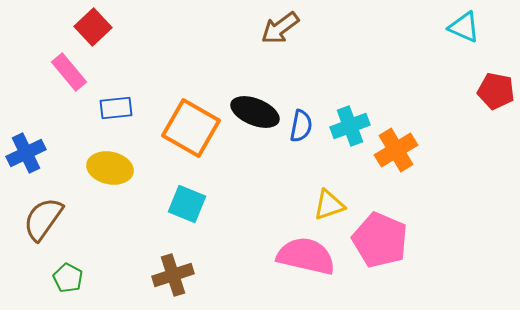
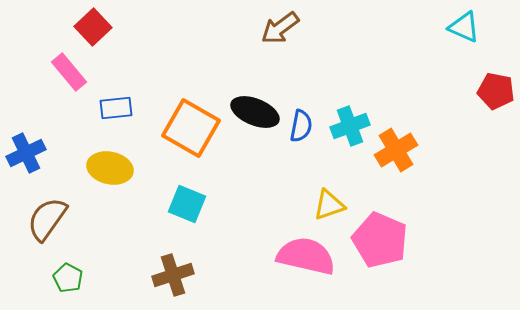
brown semicircle: moved 4 px right
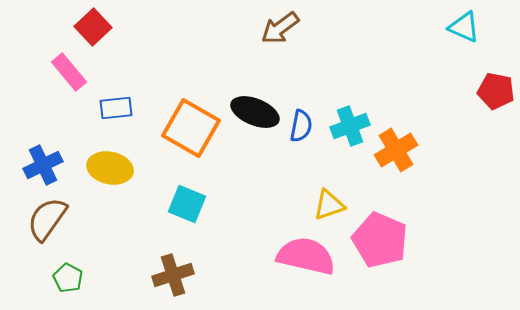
blue cross: moved 17 px right, 12 px down
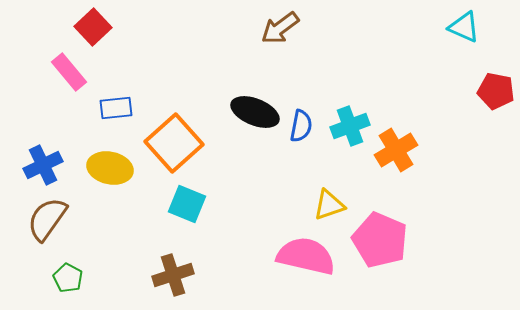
orange square: moved 17 px left, 15 px down; rotated 18 degrees clockwise
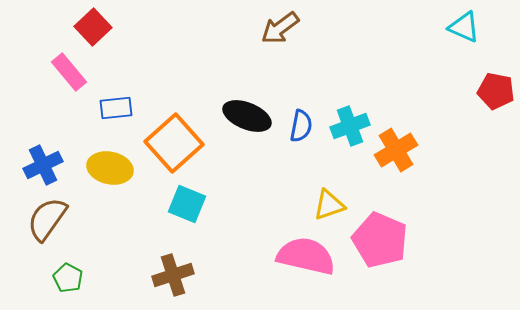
black ellipse: moved 8 px left, 4 px down
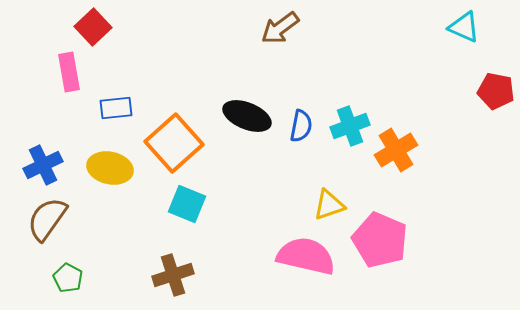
pink rectangle: rotated 30 degrees clockwise
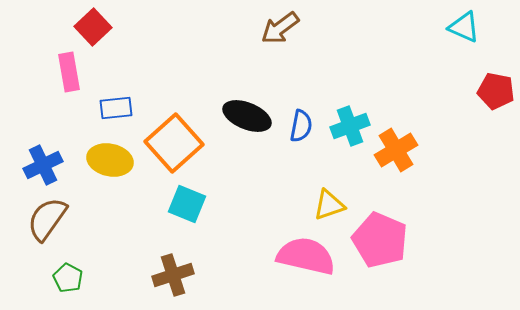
yellow ellipse: moved 8 px up
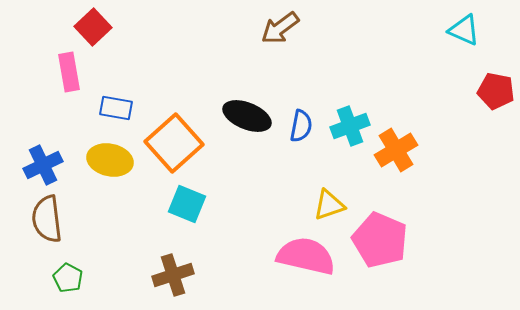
cyan triangle: moved 3 px down
blue rectangle: rotated 16 degrees clockwise
brown semicircle: rotated 42 degrees counterclockwise
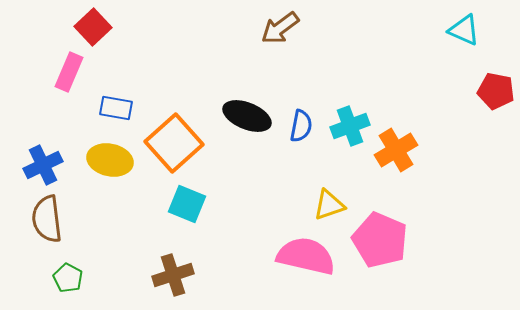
pink rectangle: rotated 33 degrees clockwise
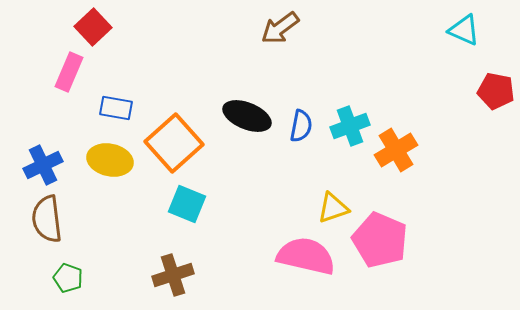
yellow triangle: moved 4 px right, 3 px down
green pentagon: rotated 8 degrees counterclockwise
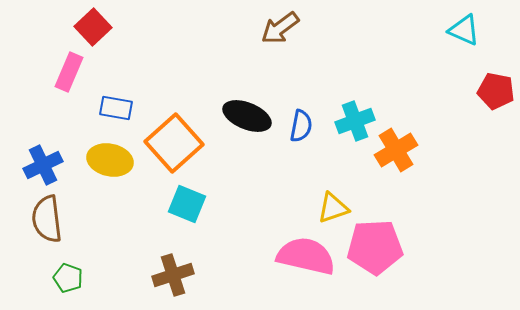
cyan cross: moved 5 px right, 5 px up
pink pentagon: moved 5 px left, 7 px down; rotated 26 degrees counterclockwise
